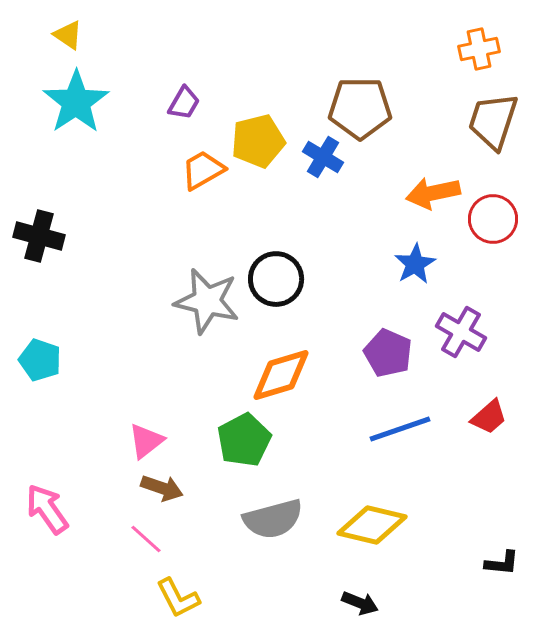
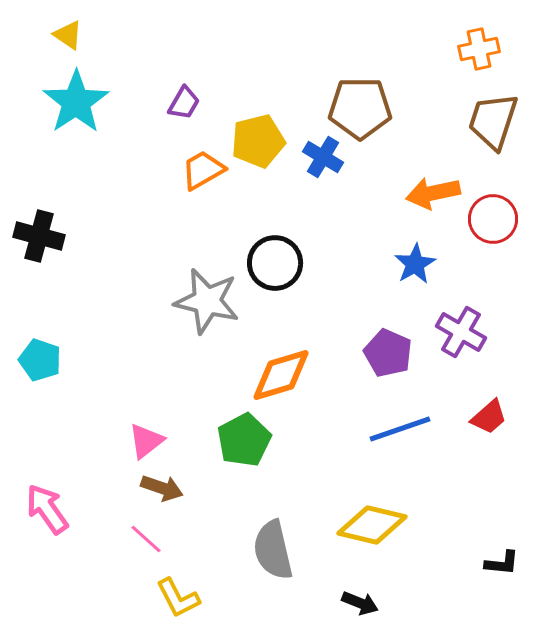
black circle: moved 1 px left, 16 px up
gray semicircle: moved 31 px down; rotated 92 degrees clockwise
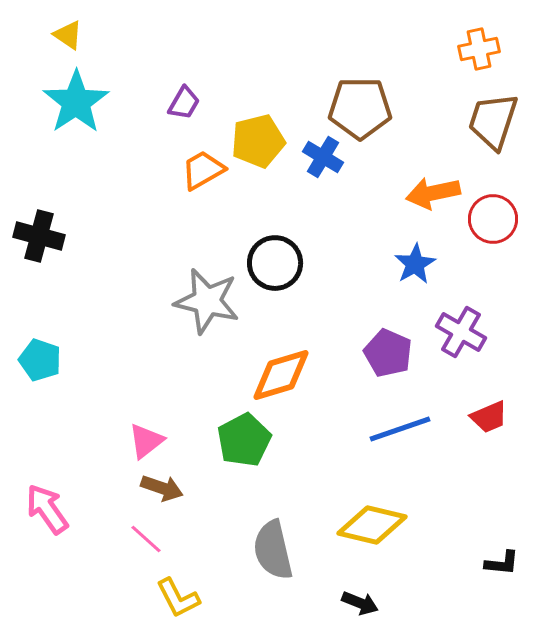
red trapezoid: rotated 18 degrees clockwise
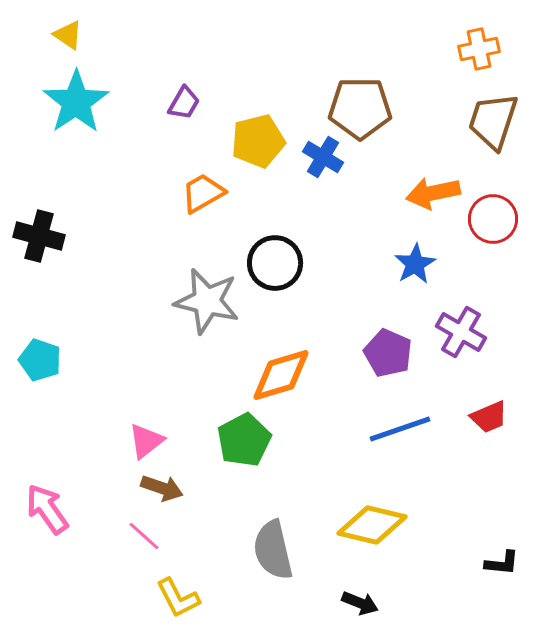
orange trapezoid: moved 23 px down
pink line: moved 2 px left, 3 px up
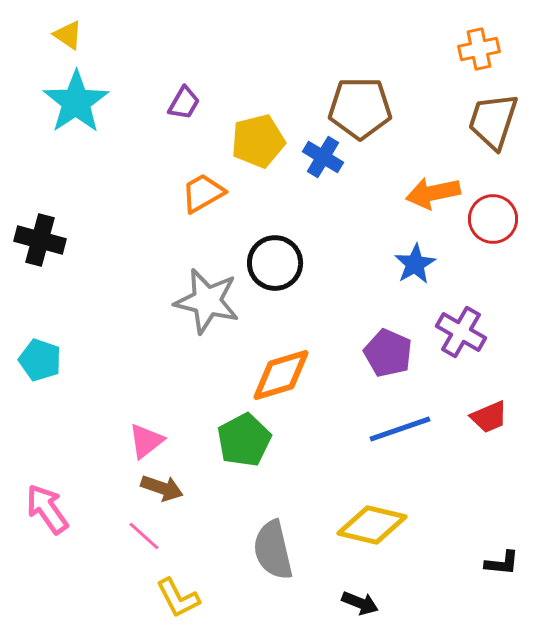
black cross: moved 1 px right, 4 px down
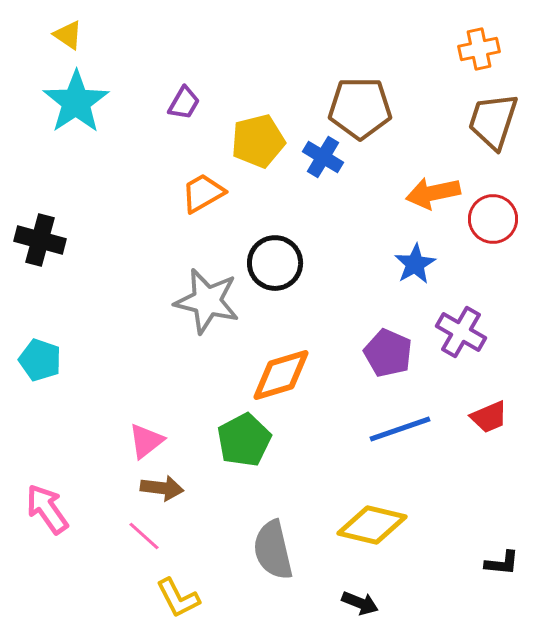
brown arrow: rotated 12 degrees counterclockwise
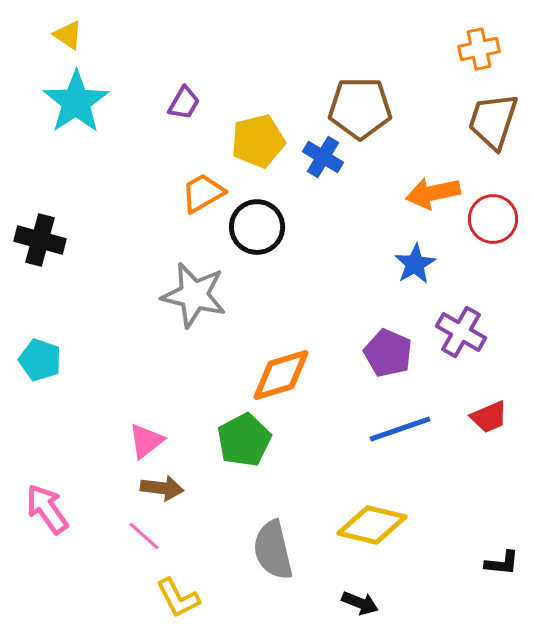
black circle: moved 18 px left, 36 px up
gray star: moved 13 px left, 6 px up
